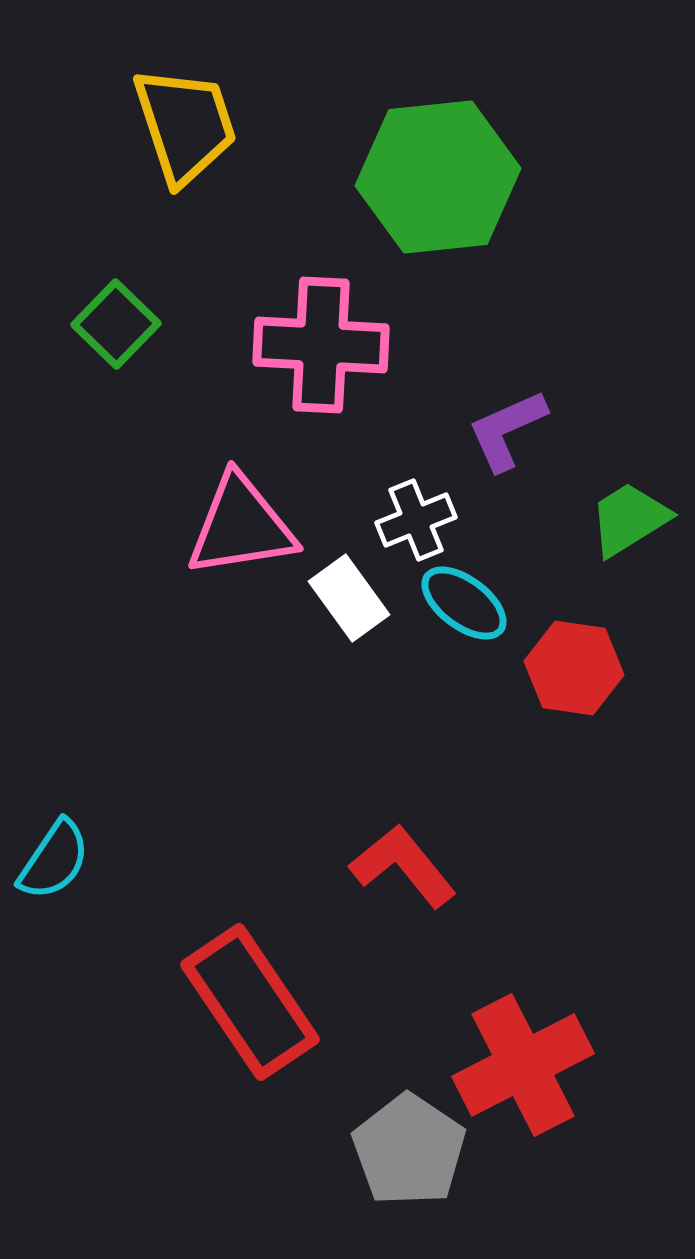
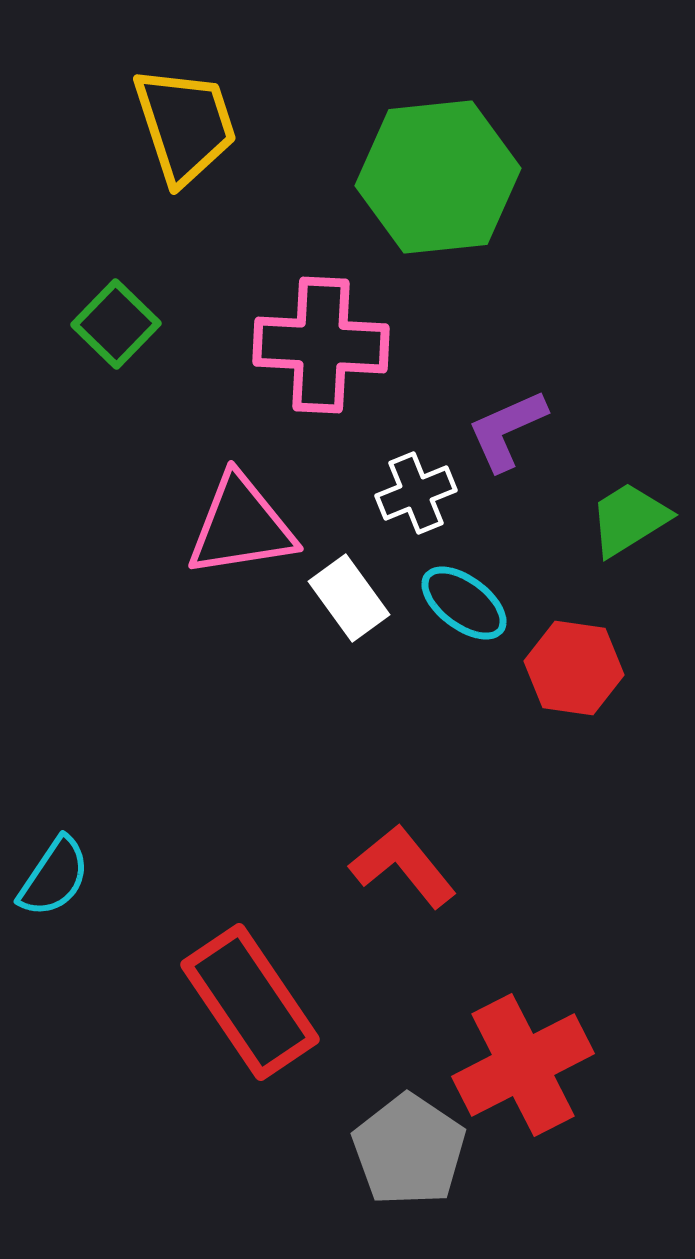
white cross: moved 27 px up
cyan semicircle: moved 17 px down
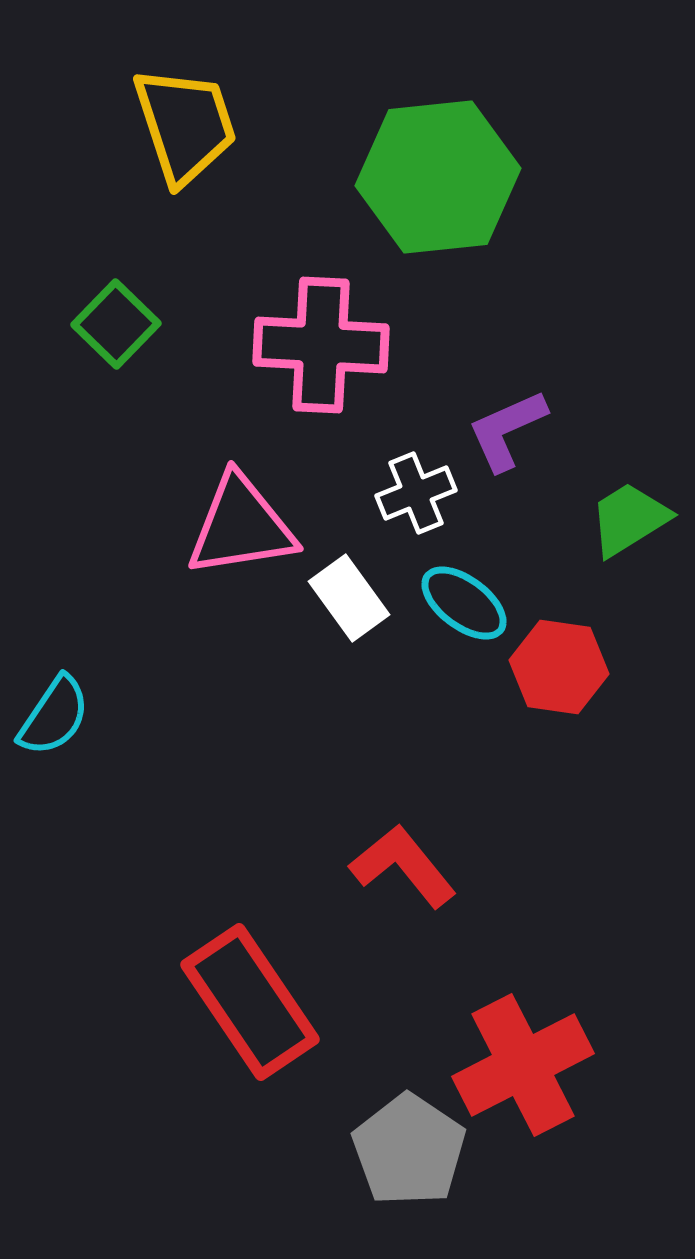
red hexagon: moved 15 px left, 1 px up
cyan semicircle: moved 161 px up
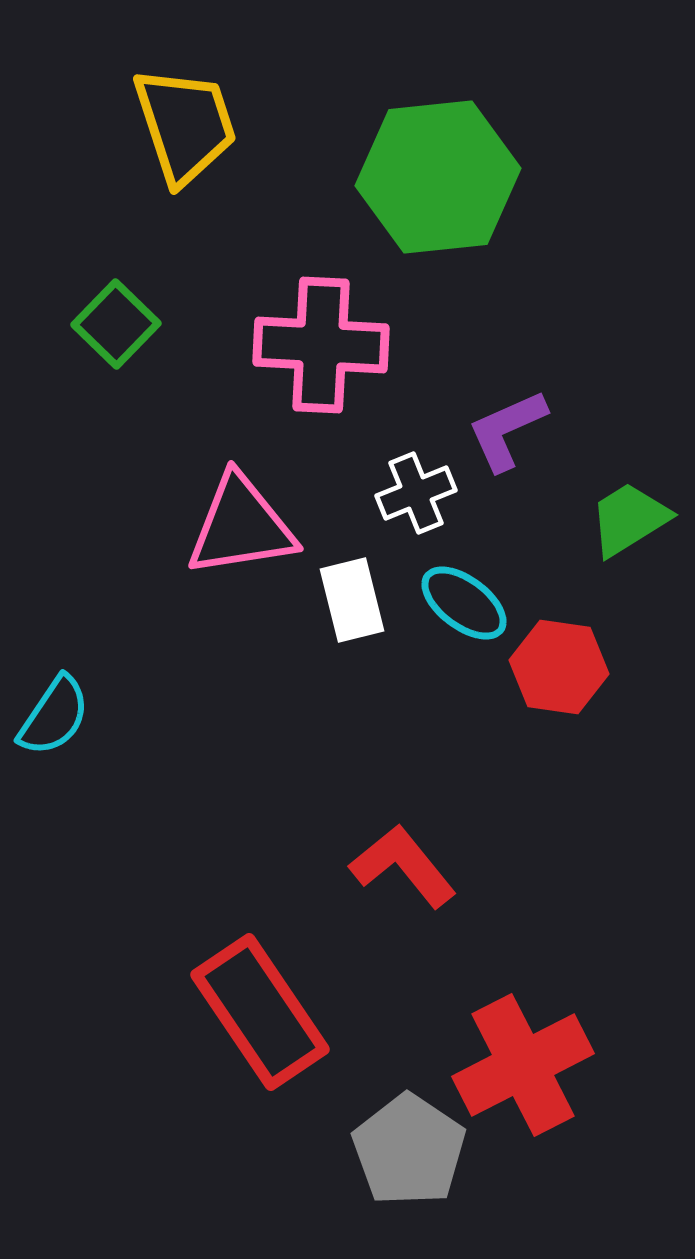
white rectangle: moved 3 px right, 2 px down; rotated 22 degrees clockwise
red rectangle: moved 10 px right, 10 px down
